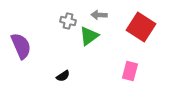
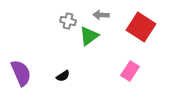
gray arrow: moved 2 px right
purple semicircle: moved 27 px down
pink rectangle: rotated 18 degrees clockwise
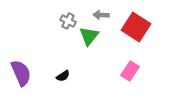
gray cross: rotated 14 degrees clockwise
red square: moved 5 px left
green triangle: rotated 15 degrees counterclockwise
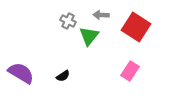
purple semicircle: rotated 36 degrees counterclockwise
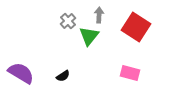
gray arrow: moved 2 px left; rotated 91 degrees clockwise
gray cross: rotated 21 degrees clockwise
pink rectangle: moved 2 px down; rotated 72 degrees clockwise
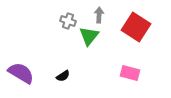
gray cross: rotated 28 degrees counterclockwise
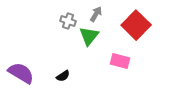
gray arrow: moved 3 px left, 1 px up; rotated 28 degrees clockwise
red square: moved 2 px up; rotated 12 degrees clockwise
pink rectangle: moved 10 px left, 12 px up
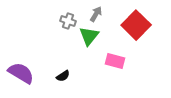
pink rectangle: moved 5 px left
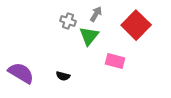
black semicircle: rotated 48 degrees clockwise
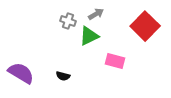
gray arrow: rotated 28 degrees clockwise
red square: moved 9 px right, 1 px down
green triangle: rotated 25 degrees clockwise
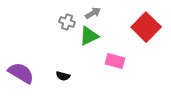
gray arrow: moved 3 px left, 1 px up
gray cross: moved 1 px left, 1 px down
red square: moved 1 px right, 1 px down
